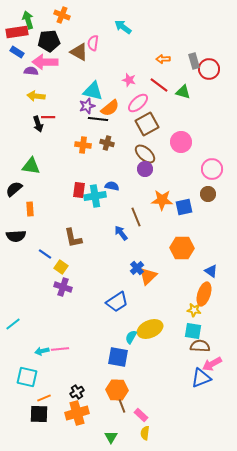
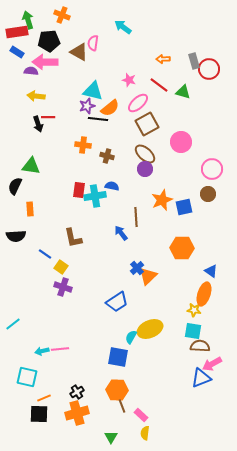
brown cross at (107, 143): moved 13 px down
black semicircle at (14, 189): moved 1 px right, 3 px up; rotated 24 degrees counterclockwise
orange star at (162, 200): rotated 25 degrees counterclockwise
brown line at (136, 217): rotated 18 degrees clockwise
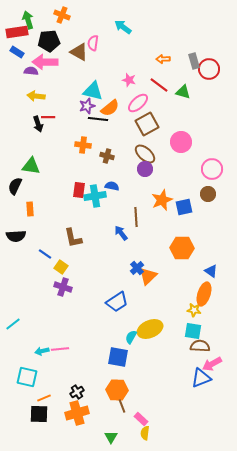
pink rectangle at (141, 415): moved 4 px down
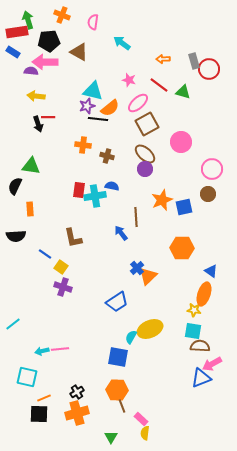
cyan arrow at (123, 27): moved 1 px left, 16 px down
pink semicircle at (93, 43): moved 21 px up
blue rectangle at (17, 52): moved 4 px left
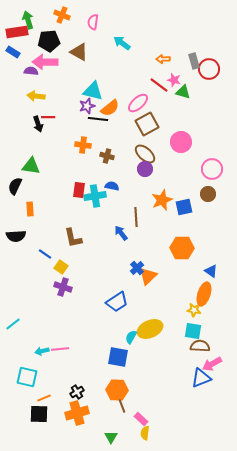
pink star at (129, 80): moved 45 px right
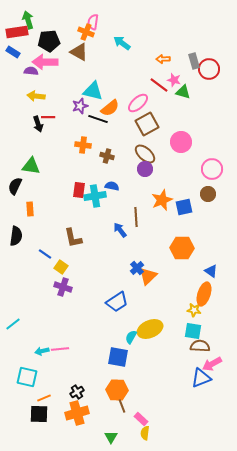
orange cross at (62, 15): moved 24 px right, 17 px down
purple star at (87, 106): moved 7 px left
black line at (98, 119): rotated 12 degrees clockwise
blue arrow at (121, 233): moved 1 px left, 3 px up
black semicircle at (16, 236): rotated 78 degrees counterclockwise
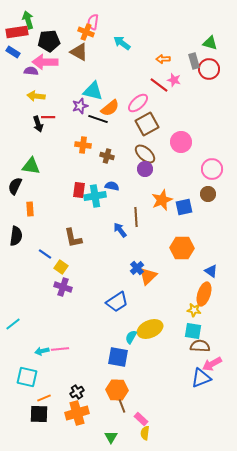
green triangle at (183, 92): moved 27 px right, 49 px up
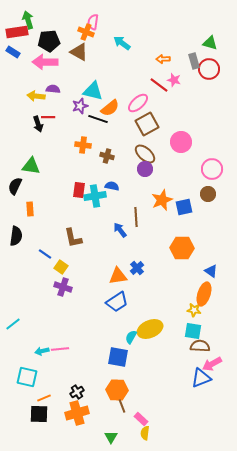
purple semicircle at (31, 71): moved 22 px right, 18 px down
orange triangle at (148, 276): moved 30 px left; rotated 36 degrees clockwise
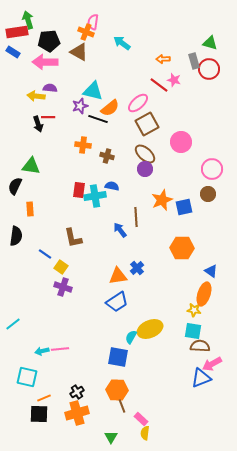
purple semicircle at (53, 89): moved 3 px left, 1 px up
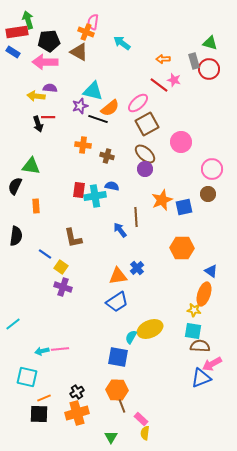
orange rectangle at (30, 209): moved 6 px right, 3 px up
